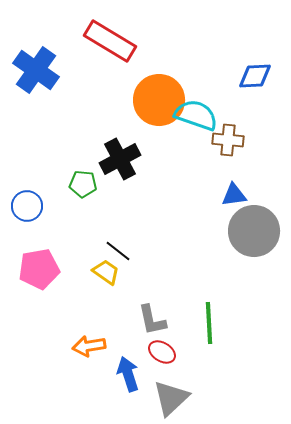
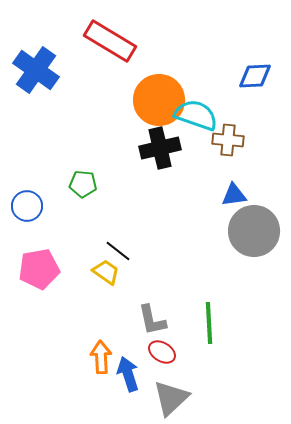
black cross: moved 40 px right, 11 px up; rotated 15 degrees clockwise
orange arrow: moved 12 px right, 11 px down; rotated 96 degrees clockwise
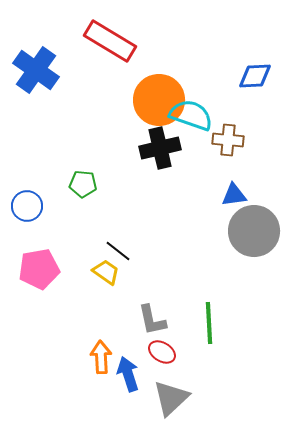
cyan semicircle: moved 5 px left
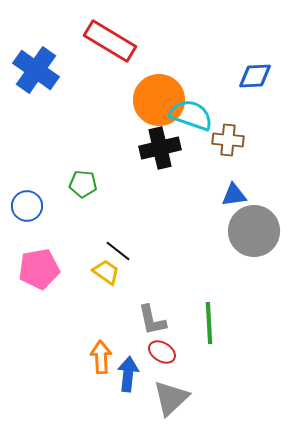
blue arrow: rotated 24 degrees clockwise
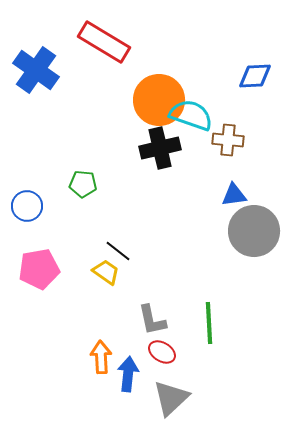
red rectangle: moved 6 px left, 1 px down
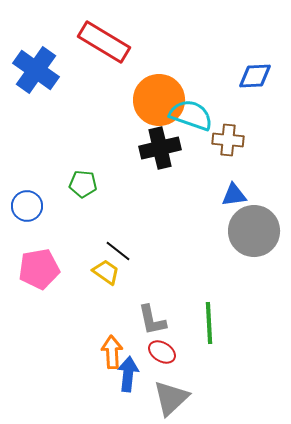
orange arrow: moved 11 px right, 5 px up
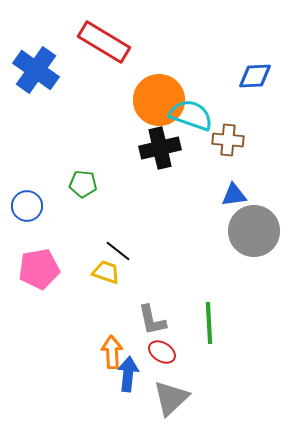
yellow trapezoid: rotated 16 degrees counterclockwise
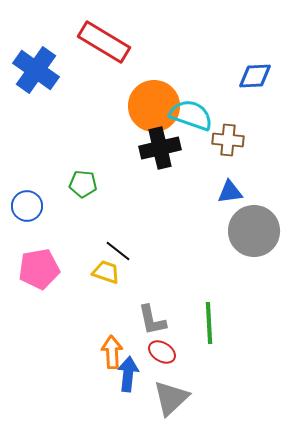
orange circle: moved 5 px left, 6 px down
blue triangle: moved 4 px left, 3 px up
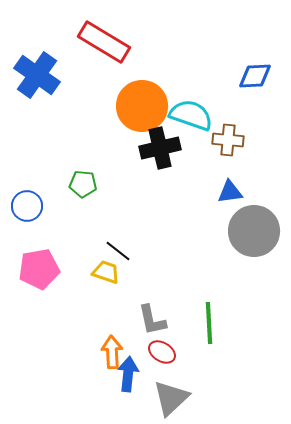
blue cross: moved 1 px right, 5 px down
orange circle: moved 12 px left
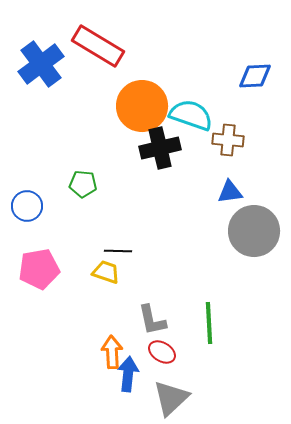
red rectangle: moved 6 px left, 4 px down
blue cross: moved 4 px right, 11 px up; rotated 18 degrees clockwise
black line: rotated 36 degrees counterclockwise
